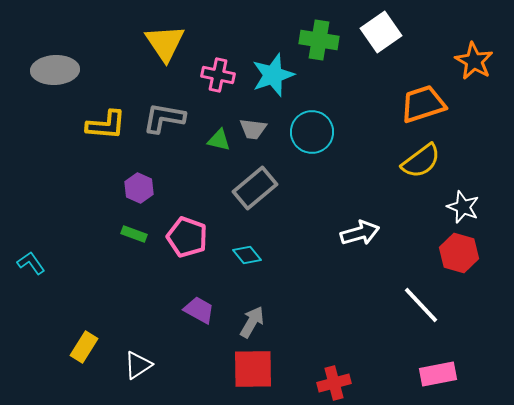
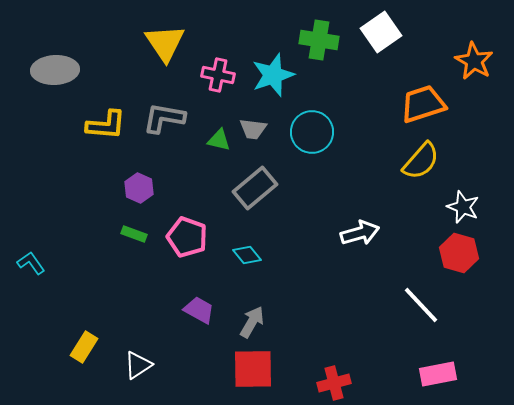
yellow semicircle: rotated 12 degrees counterclockwise
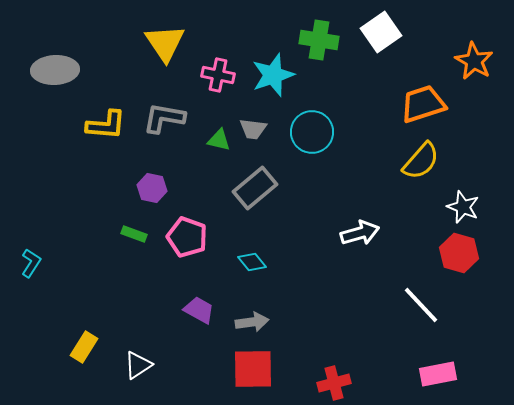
purple hexagon: moved 13 px right; rotated 12 degrees counterclockwise
cyan diamond: moved 5 px right, 7 px down
cyan L-shape: rotated 68 degrees clockwise
gray arrow: rotated 52 degrees clockwise
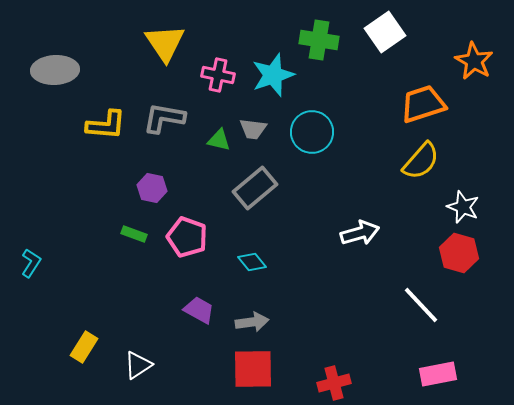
white square: moved 4 px right
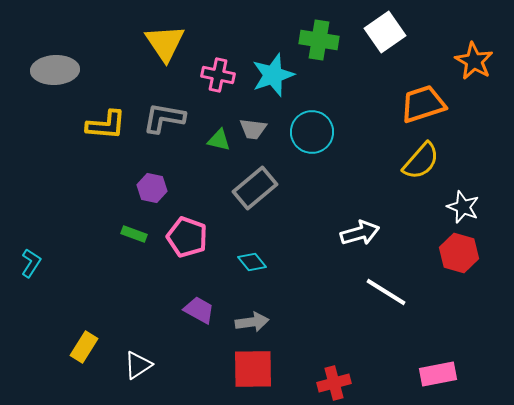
white line: moved 35 px left, 13 px up; rotated 15 degrees counterclockwise
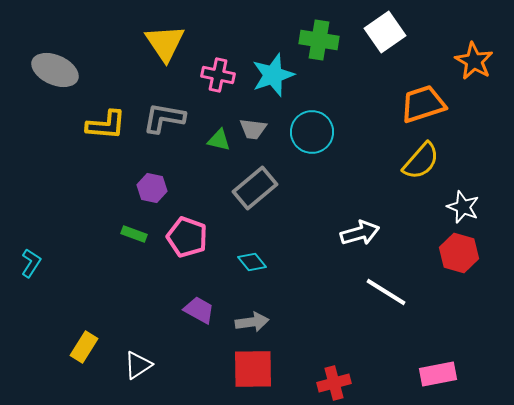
gray ellipse: rotated 27 degrees clockwise
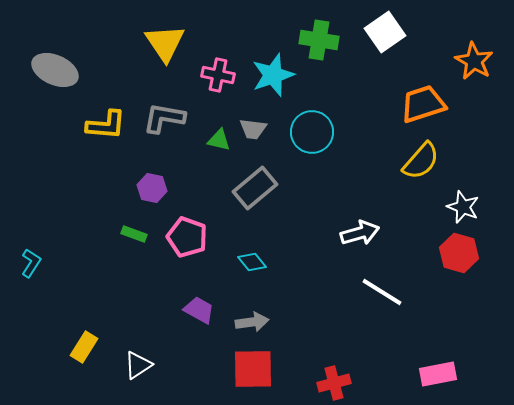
white line: moved 4 px left
